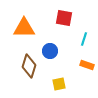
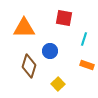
yellow square: moved 1 px left; rotated 32 degrees counterclockwise
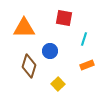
orange rectangle: rotated 40 degrees counterclockwise
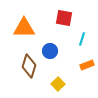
cyan line: moved 2 px left
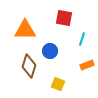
orange triangle: moved 1 px right, 2 px down
yellow square: rotated 24 degrees counterclockwise
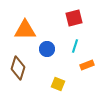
red square: moved 10 px right; rotated 24 degrees counterclockwise
cyan line: moved 7 px left, 7 px down
blue circle: moved 3 px left, 2 px up
brown diamond: moved 11 px left, 2 px down
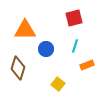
blue circle: moved 1 px left
yellow square: rotated 16 degrees clockwise
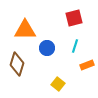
blue circle: moved 1 px right, 1 px up
brown diamond: moved 1 px left, 4 px up
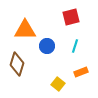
red square: moved 3 px left, 1 px up
blue circle: moved 2 px up
orange rectangle: moved 6 px left, 7 px down
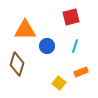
yellow square: moved 1 px right, 1 px up
